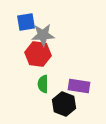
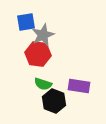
gray star: rotated 20 degrees counterclockwise
green semicircle: rotated 72 degrees counterclockwise
black hexagon: moved 10 px left, 3 px up
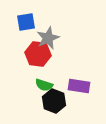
gray star: moved 5 px right, 3 px down
green semicircle: moved 1 px right, 1 px down
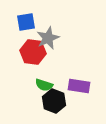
red hexagon: moved 5 px left, 2 px up
